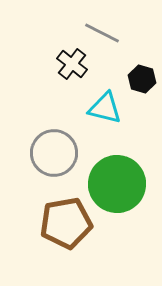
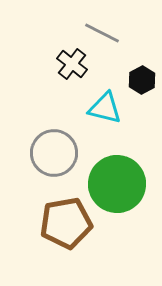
black hexagon: moved 1 px down; rotated 16 degrees clockwise
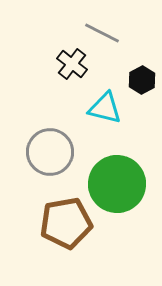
gray circle: moved 4 px left, 1 px up
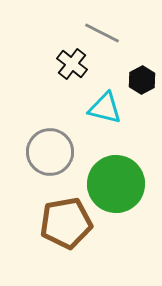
green circle: moved 1 px left
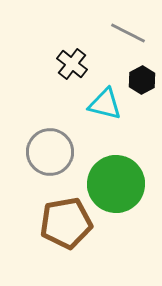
gray line: moved 26 px right
cyan triangle: moved 4 px up
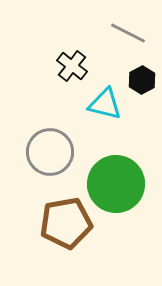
black cross: moved 2 px down
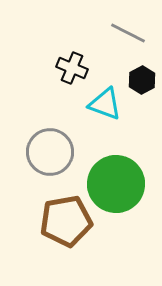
black cross: moved 2 px down; rotated 16 degrees counterclockwise
cyan triangle: rotated 6 degrees clockwise
brown pentagon: moved 2 px up
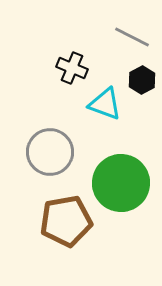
gray line: moved 4 px right, 4 px down
green circle: moved 5 px right, 1 px up
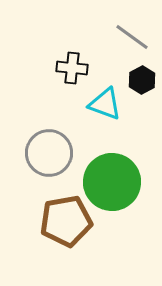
gray line: rotated 9 degrees clockwise
black cross: rotated 16 degrees counterclockwise
gray circle: moved 1 px left, 1 px down
green circle: moved 9 px left, 1 px up
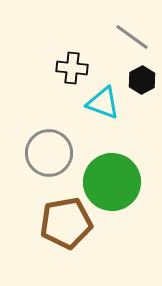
cyan triangle: moved 2 px left, 1 px up
brown pentagon: moved 2 px down
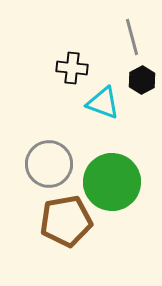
gray line: rotated 39 degrees clockwise
gray circle: moved 11 px down
brown pentagon: moved 2 px up
